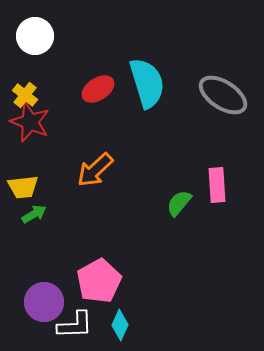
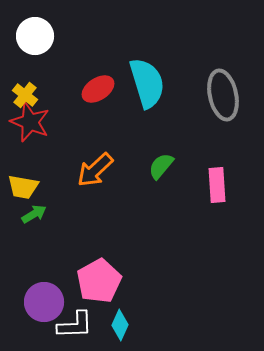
gray ellipse: rotated 45 degrees clockwise
yellow trapezoid: rotated 16 degrees clockwise
green semicircle: moved 18 px left, 37 px up
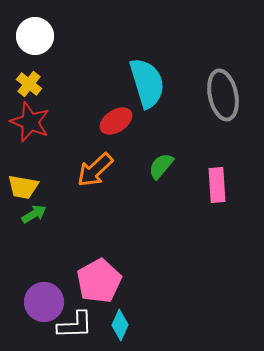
red ellipse: moved 18 px right, 32 px down
yellow cross: moved 4 px right, 11 px up
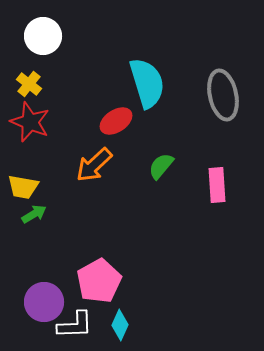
white circle: moved 8 px right
orange arrow: moved 1 px left, 5 px up
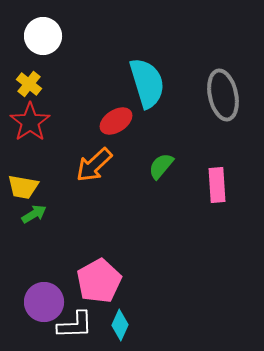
red star: rotated 15 degrees clockwise
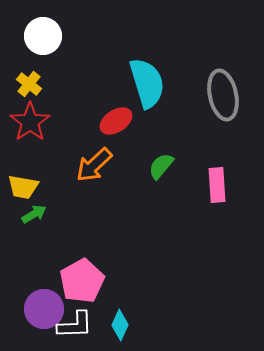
pink pentagon: moved 17 px left
purple circle: moved 7 px down
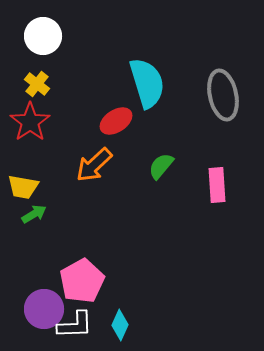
yellow cross: moved 8 px right
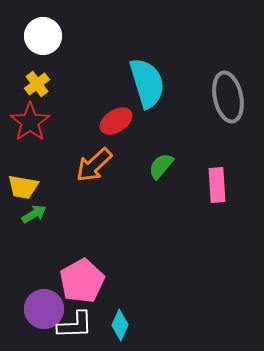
yellow cross: rotated 15 degrees clockwise
gray ellipse: moved 5 px right, 2 px down
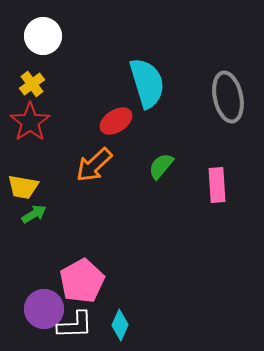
yellow cross: moved 5 px left
